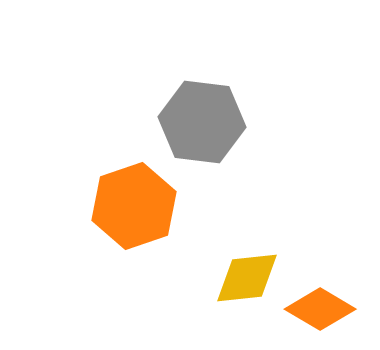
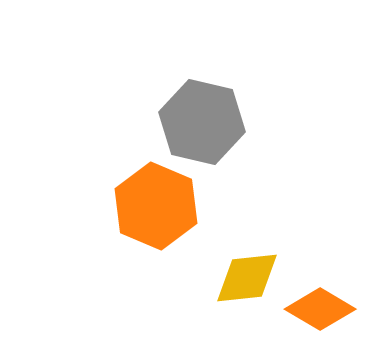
gray hexagon: rotated 6 degrees clockwise
orange hexagon: moved 22 px right; rotated 18 degrees counterclockwise
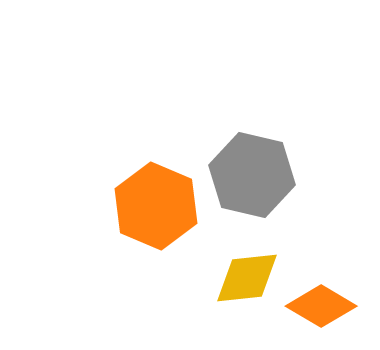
gray hexagon: moved 50 px right, 53 px down
orange diamond: moved 1 px right, 3 px up
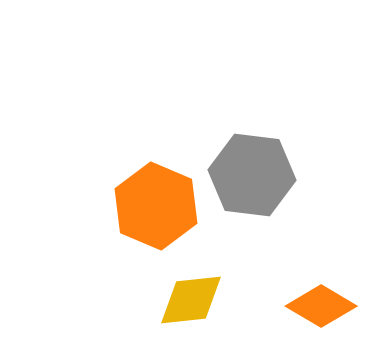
gray hexagon: rotated 6 degrees counterclockwise
yellow diamond: moved 56 px left, 22 px down
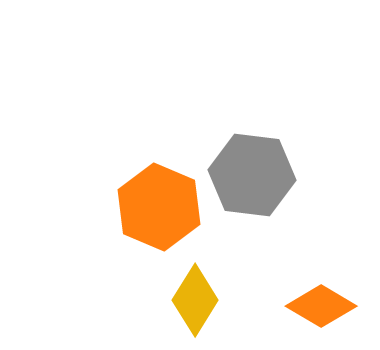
orange hexagon: moved 3 px right, 1 px down
yellow diamond: moved 4 px right; rotated 52 degrees counterclockwise
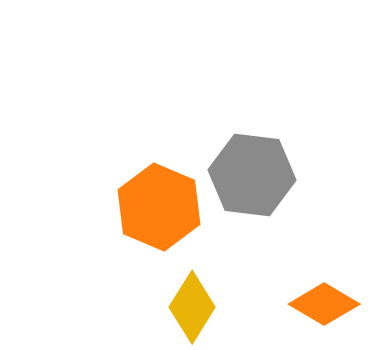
yellow diamond: moved 3 px left, 7 px down
orange diamond: moved 3 px right, 2 px up
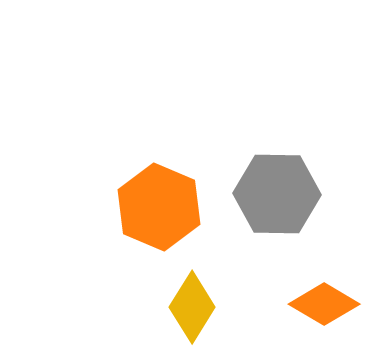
gray hexagon: moved 25 px right, 19 px down; rotated 6 degrees counterclockwise
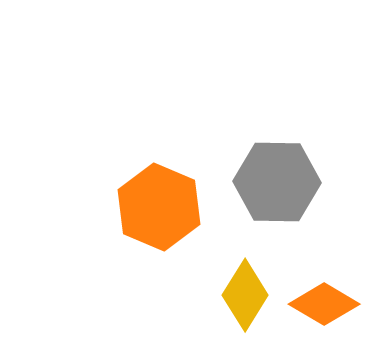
gray hexagon: moved 12 px up
yellow diamond: moved 53 px right, 12 px up
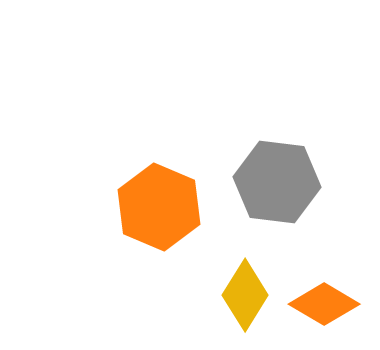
gray hexagon: rotated 6 degrees clockwise
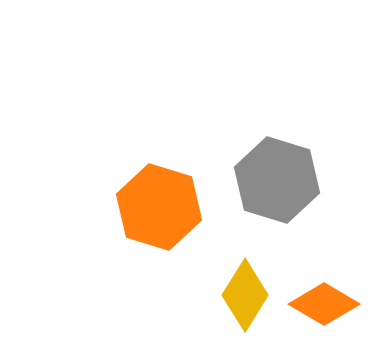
gray hexagon: moved 2 px up; rotated 10 degrees clockwise
orange hexagon: rotated 6 degrees counterclockwise
